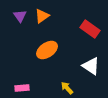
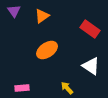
purple triangle: moved 6 px left, 5 px up
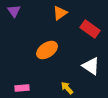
orange triangle: moved 18 px right, 3 px up
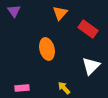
orange triangle: rotated 14 degrees counterclockwise
red rectangle: moved 2 px left
orange ellipse: moved 1 px up; rotated 70 degrees counterclockwise
white triangle: rotated 42 degrees clockwise
yellow arrow: moved 3 px left
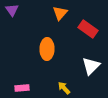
purple triangle: moved 2 px left, 1 px up
orange ellipse: rotated 15 degrees clockwise
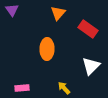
orange triangle: moved 2 px left
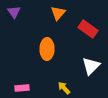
purple triangle: moved 2 px right, 2 px down
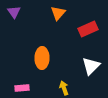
red rectangle: rotated 60 degrees counterclockwise
orange ellipse: moved 5 px left, 9 px down
yellow arrow: rotated 24 degrees clockwise
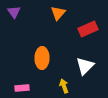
white triangle: moved 6 px left
yellow arrow: moved 2 px up
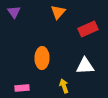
orange triangle: moved 1 px up
white triangle: rotated 42 degrees clockwise
